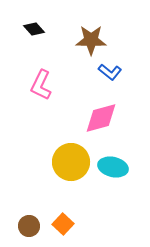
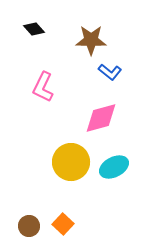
pink L-shape: moved 2 px right, 2 px down
cyan ellipse: moved 1 px right; rotated 40 degrees counterclockwise
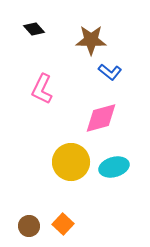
pink L-shape: moved 1 px left, 2 px down
cyan ellipse: rotated 12 degrees clockwise
